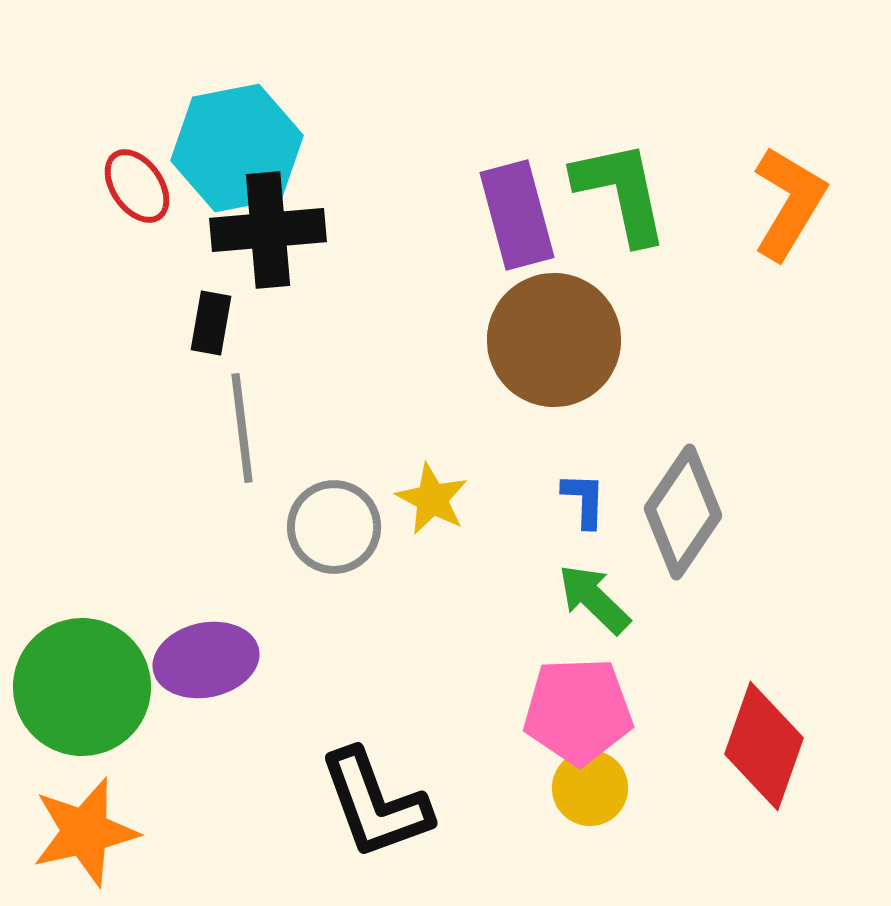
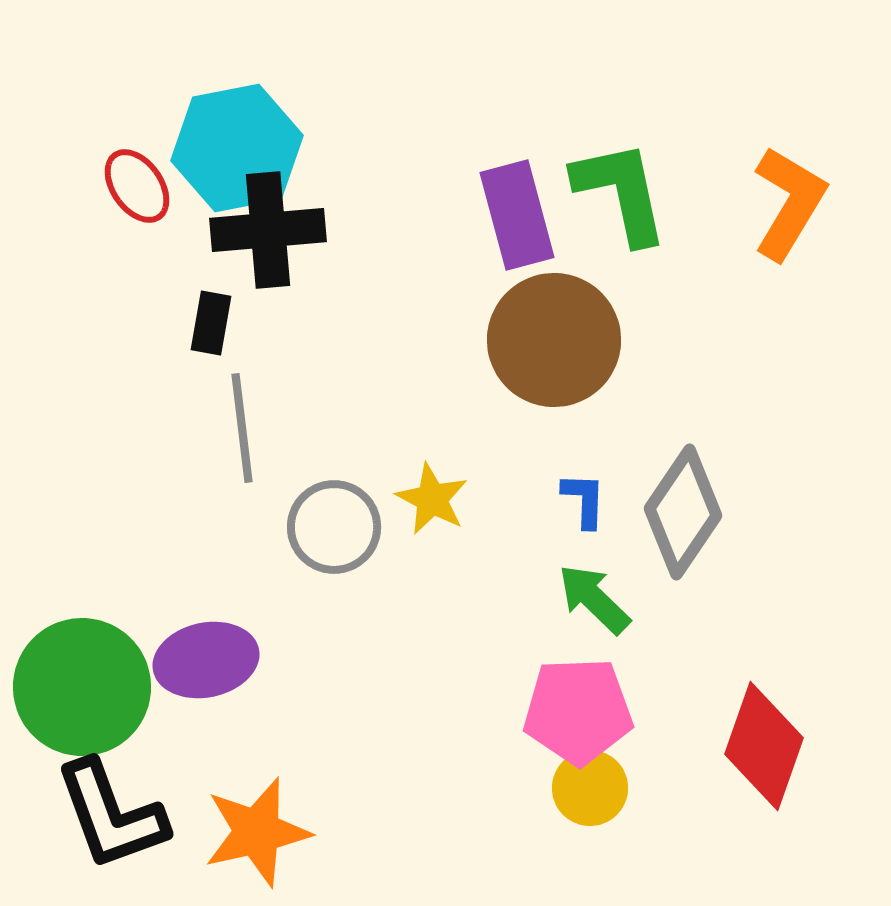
black L-shape: moved 264 px left, 11 px down
orange star: moved 172 px right
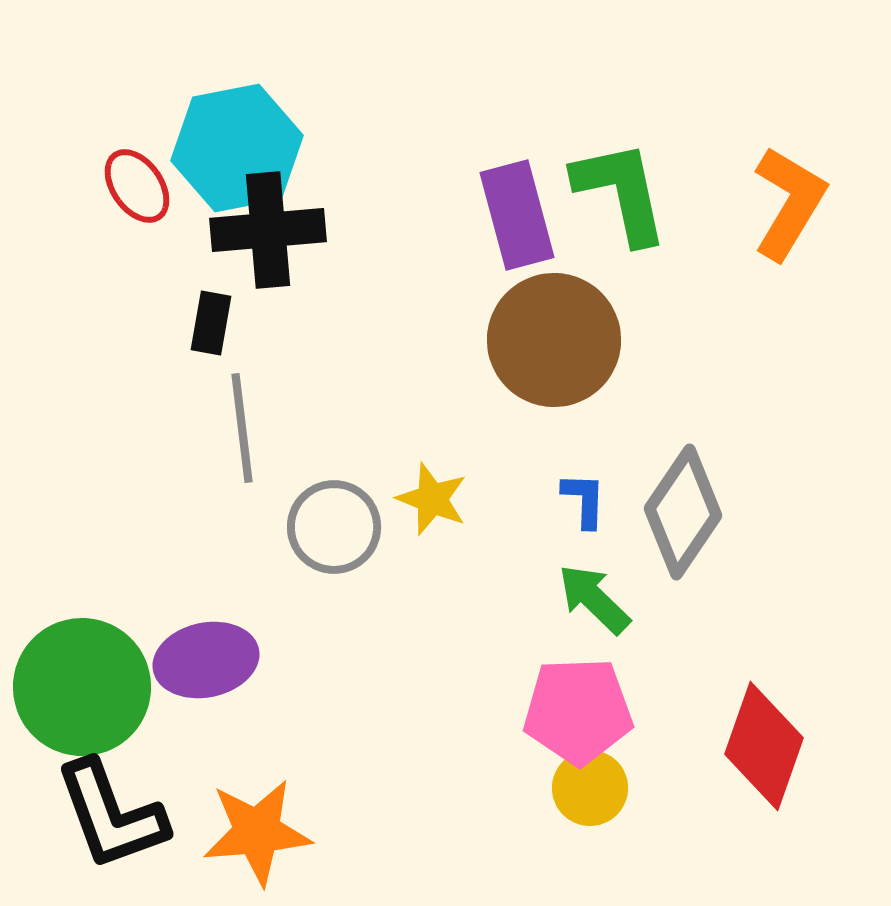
yellow star: rotated 6 degrees counterclockwise
orange star: rotated 8 degrees clockwise
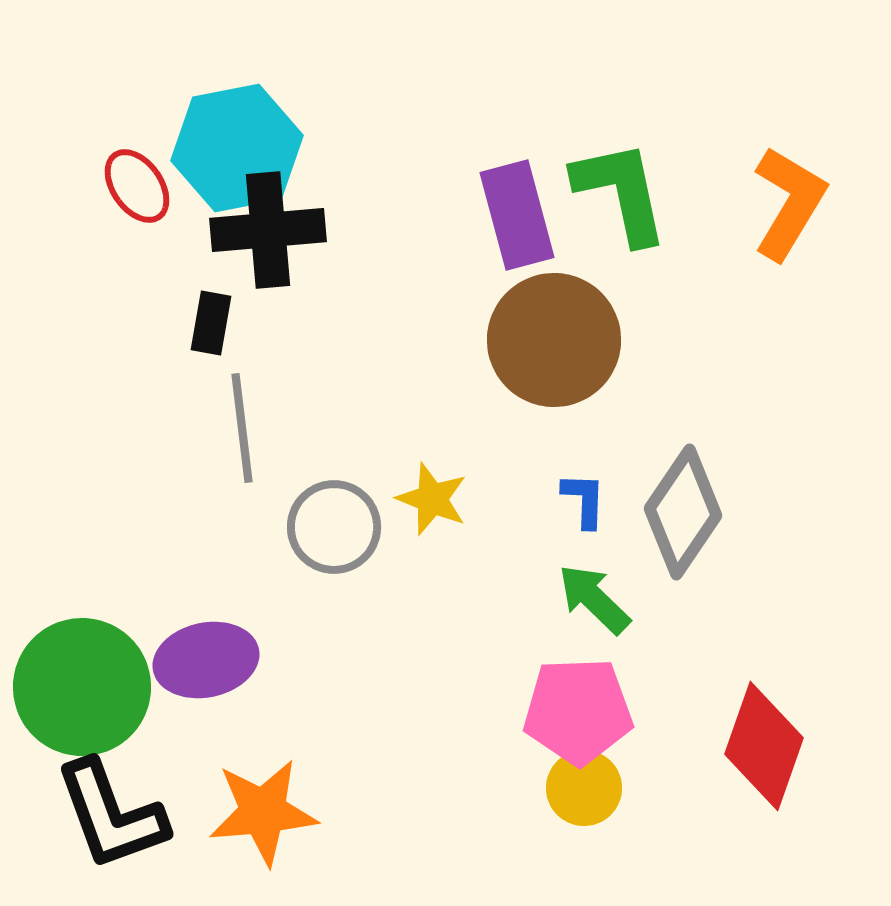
yellow circle: moved 6 px left
orange star: moved 6 px right, 20 px up
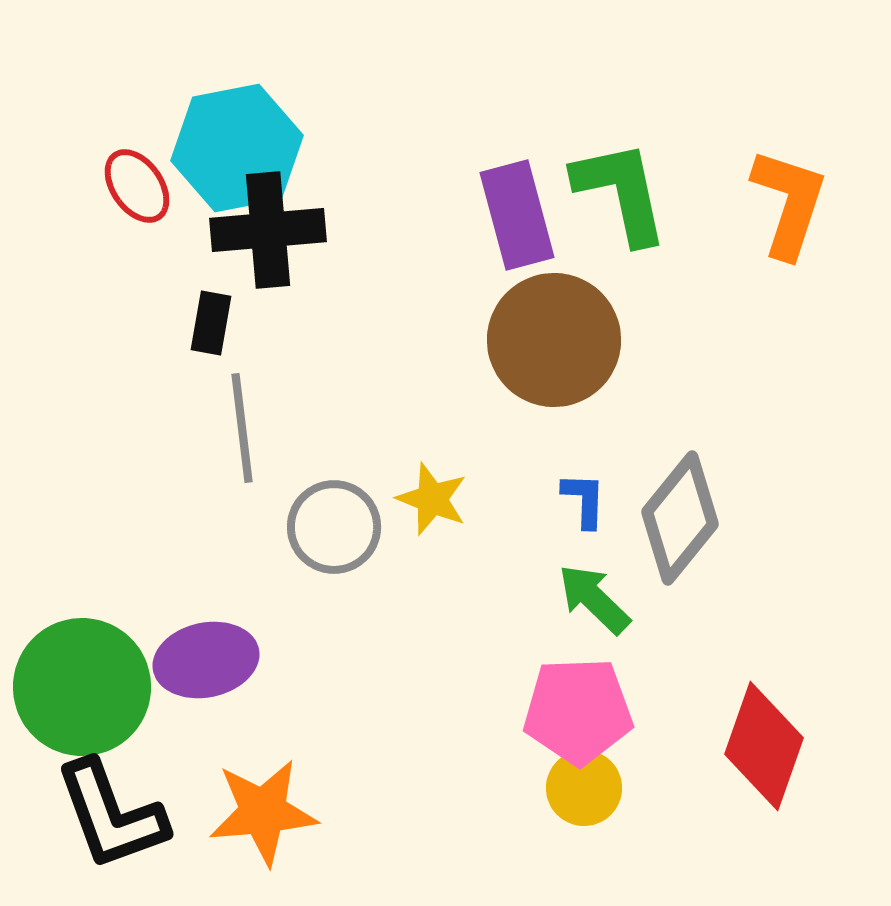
orange L-shape: rotated 13 degrees counterclockwise
gray diamond: moved 3 px left, 6 px down; rotated 5 degrees clockwise
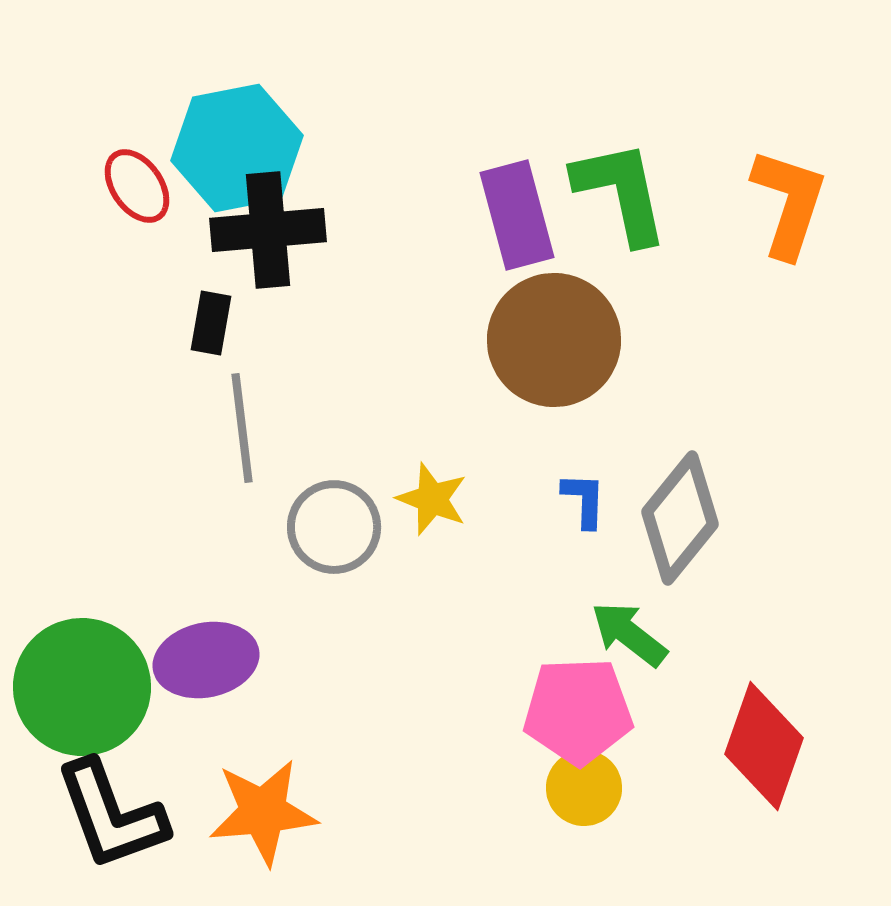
green arrow: moved 35 px right, 35 px down; rotated 6 degrees counterclockwise
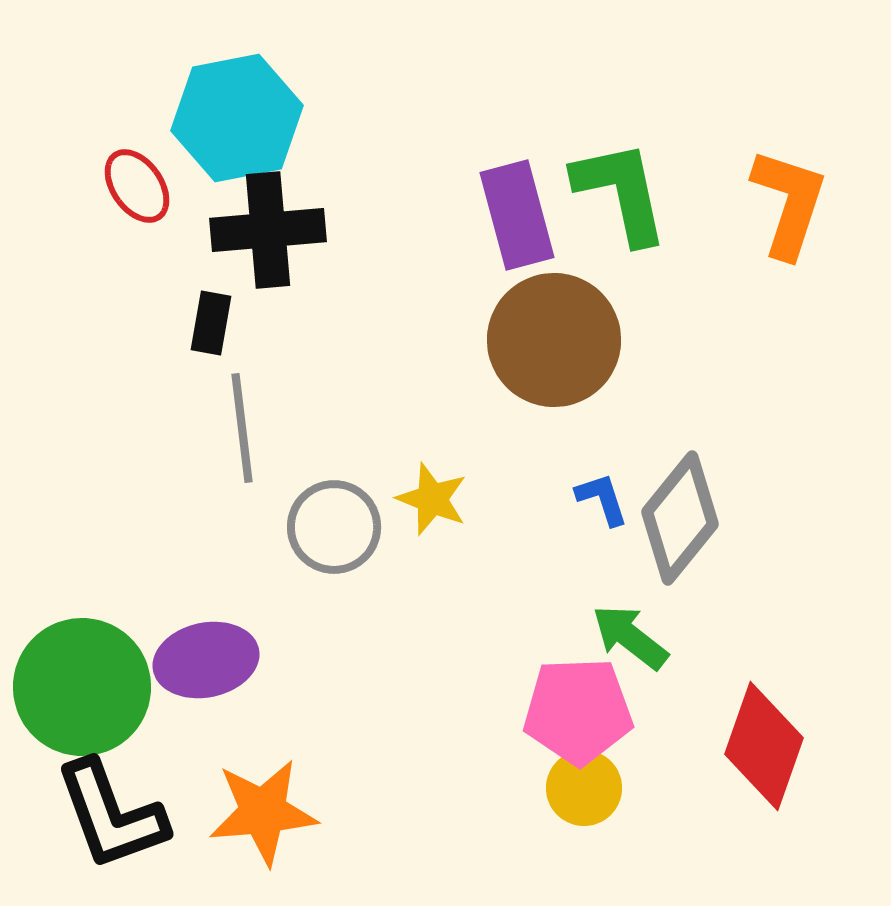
cyan hexagon: moved 30 px up
blue L-shape: moved 18 px right, 1 px up; rotated 20 degrees counterclockwise
green arrow: moved 1 px right, 3 px down
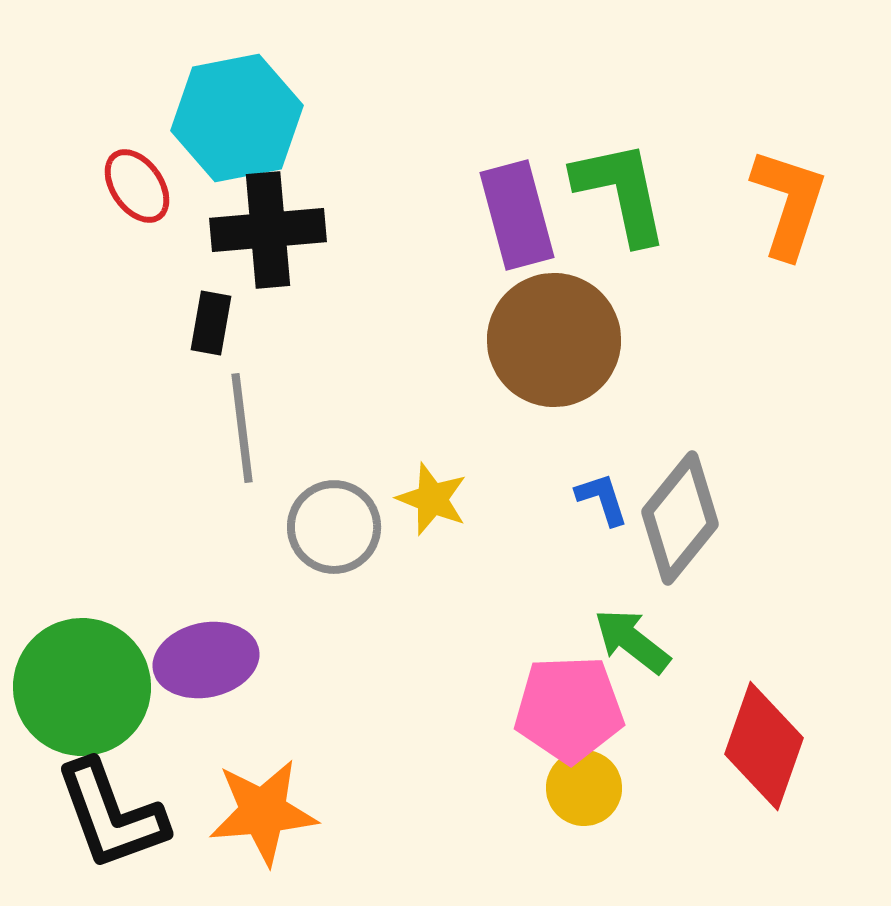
green arrow: moved 2 px right, 4 px down
pink pentagon: moved 9 px left, 2 px up
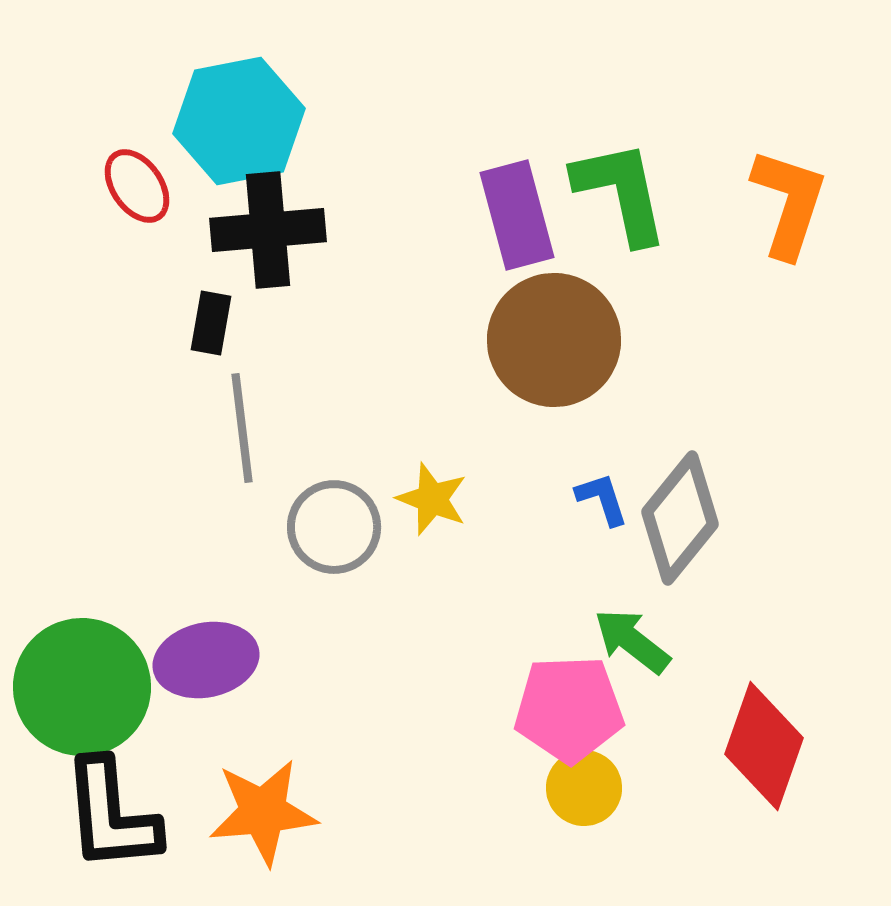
cyan hexagon: moved 2 px right, 3 px down
black L-shape: rotated 15 degrees clockwise
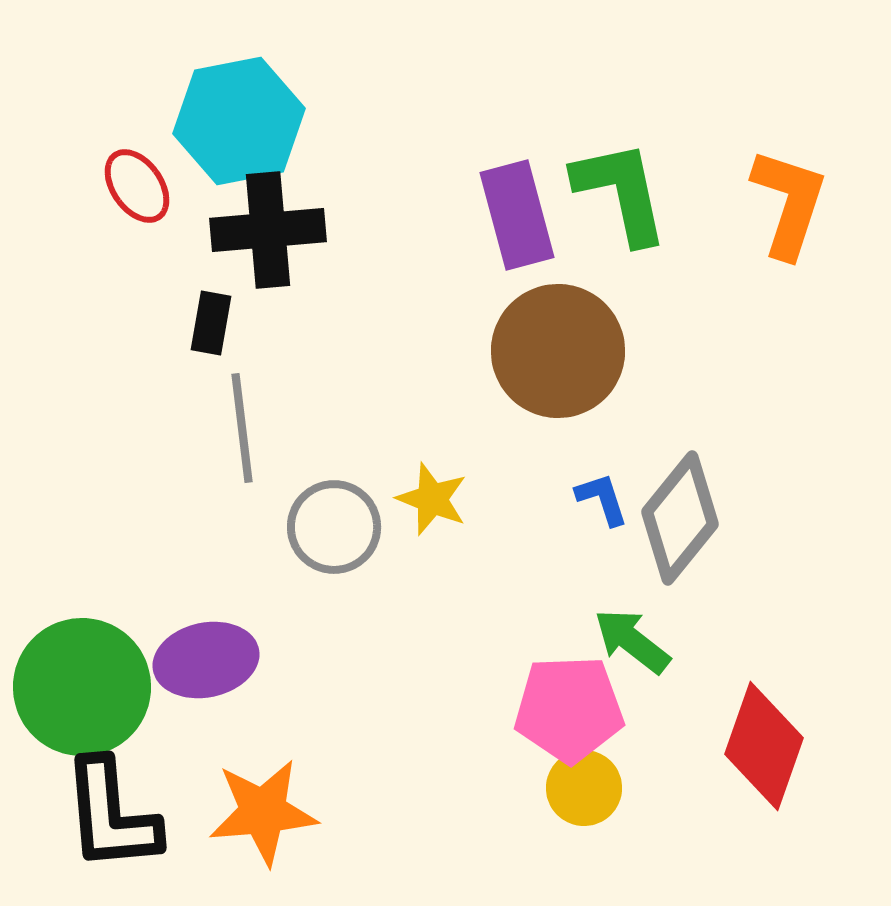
brown circle: moved 4 px right, 11 px down
